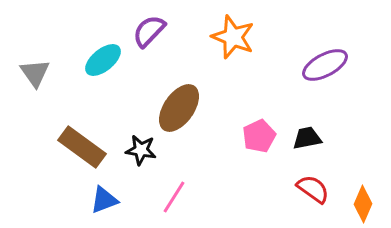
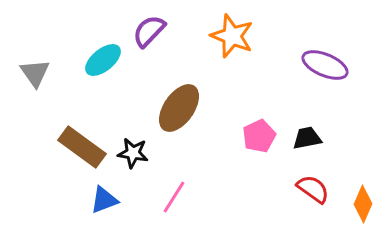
orange star: moved 1 px left, 1 px up
purple ellipse: rotated 51 degrees clockwise
black star: moved 8 px left, 3 px down
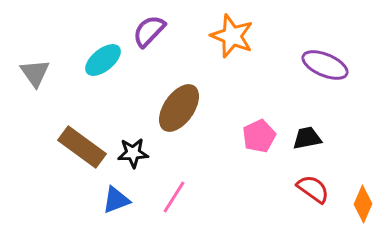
black star: rotated 12 degrees counterclockwise
blue triangle: moved 12 px right
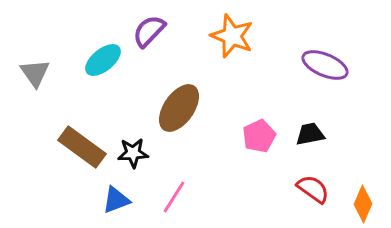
black trapezoid: moved 3 px right, 4 px up
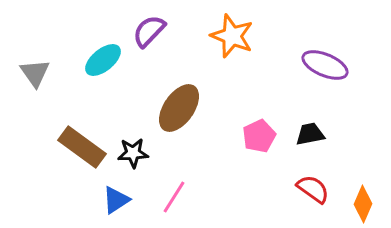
blue triangle: rotated 12 degrees counterclockwise
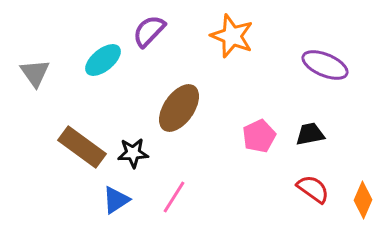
orange diamond: moved 4 px up
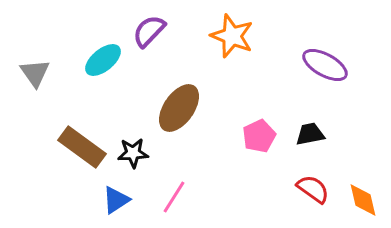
purple ellipse: rotated 6 degrees clockwise
orange diamond: rotated 36 degrees counterclockwise
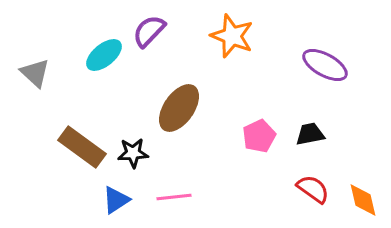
cyan ellipse: moved 1 px right, 5 px up
gray triangle: rotated 12 degrees counterclockwise
pink line: rotated 52 degrees clockwise
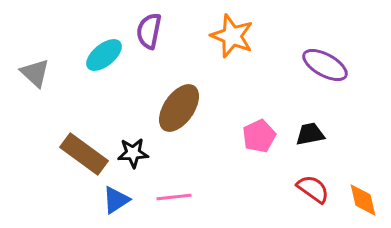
purple semicircle: rotated 33 degrees counterclockwise
brown rectangle: moved 2 px right, 7 px down
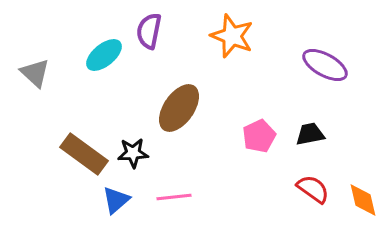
blue triangle: rotated 8 degrees counterclockwise
